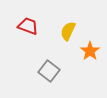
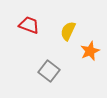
red trapezoid: moved 1 px right, 1 px up
orange star: rotated 12 degrees clockwise
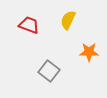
yellow semicircle: moved 11 px up
orange star: moved 1 px left, 1 px down; rotated 24 degrees clockwise
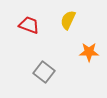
gray square: moved 5 px left, 1 px down
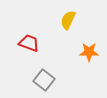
red trapezoid: moved 18 px down
gray square: moved 8 px down
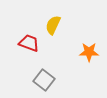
yellow semicircle: moved 15 px left, 5 px down
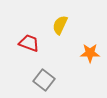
yellow semicircle: moved 7 px right
orange star: moved 1 px right, 1 px down
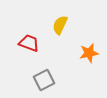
orange star: moved 1 px left; rotated 12 degrees counterclockwise
gray square: rotated 25 degrees clockwise
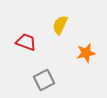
red trapezoid: moved 3 px left, 1 px up
orange star: moved 3 px left
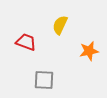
orange star: moved 3 px right, 2 px up
gray square: rotated 30 degrees clockwise
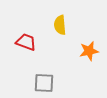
yellow semicircle: rotated 30 degrees counterclockwise
gray square: moved 3 px down
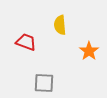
orange star: rotated 24 degrees counterclockwise
